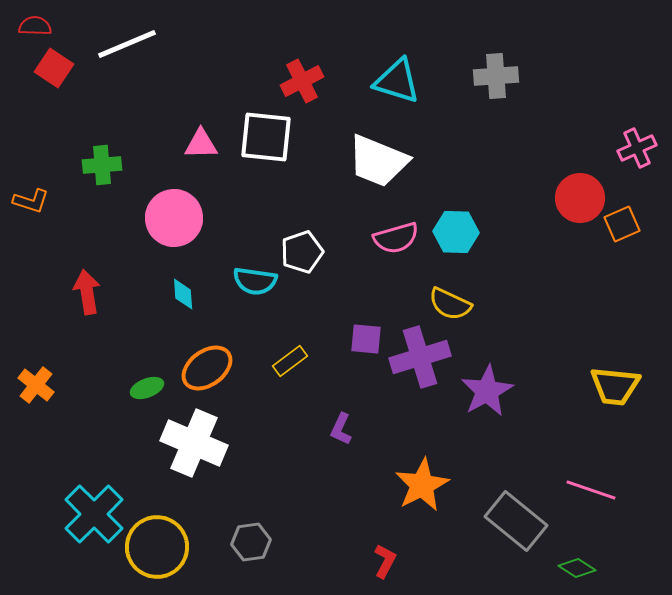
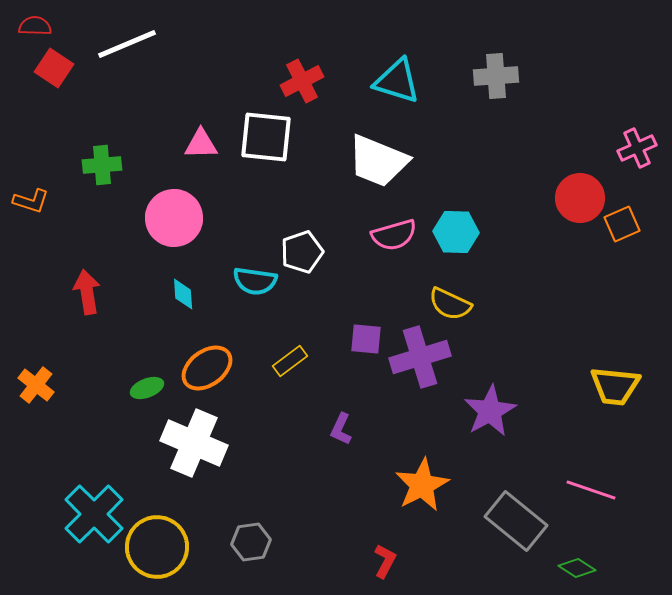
pink semicircle: moved 2 px left, 3 px up
purple star: moved 3 px right, 20 px down
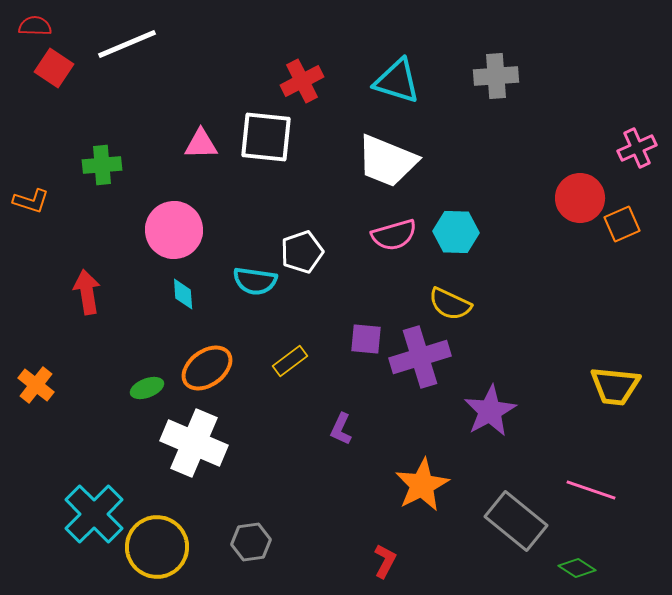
white trapezoid: moved 9 px right
pink circle: moved 12 px down
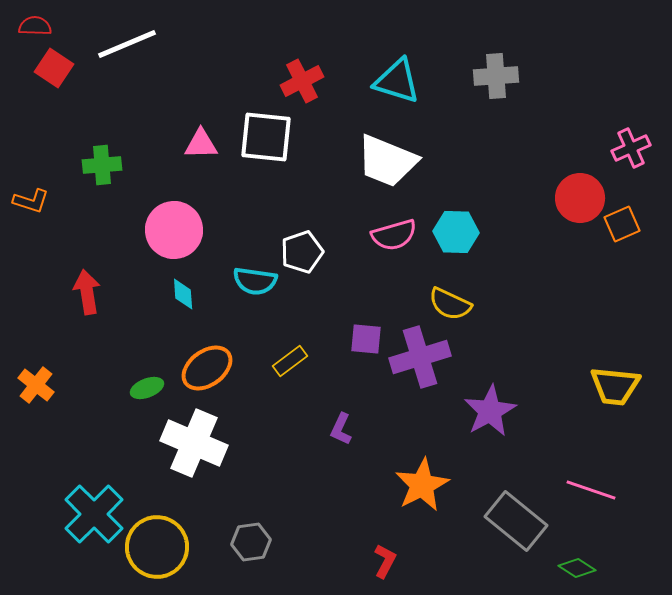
pink cross: moved 6 px left
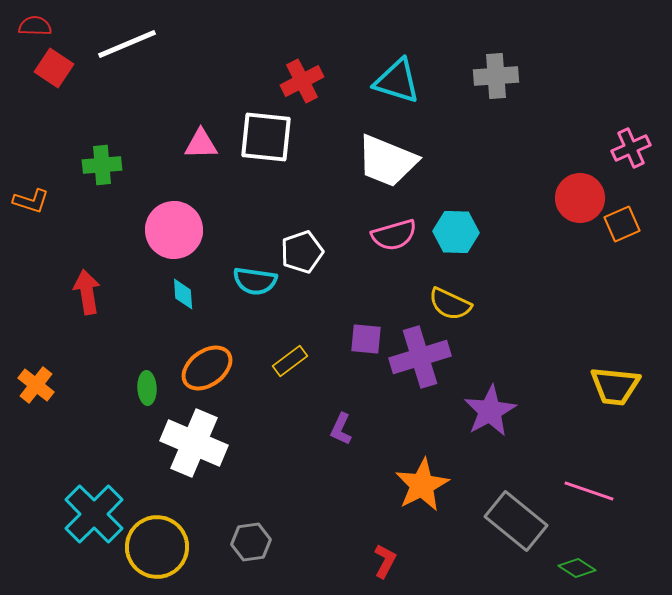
green ellipse: rotated 72 degrees counterclockwise
pink line: moved 2 px left, 1 px down
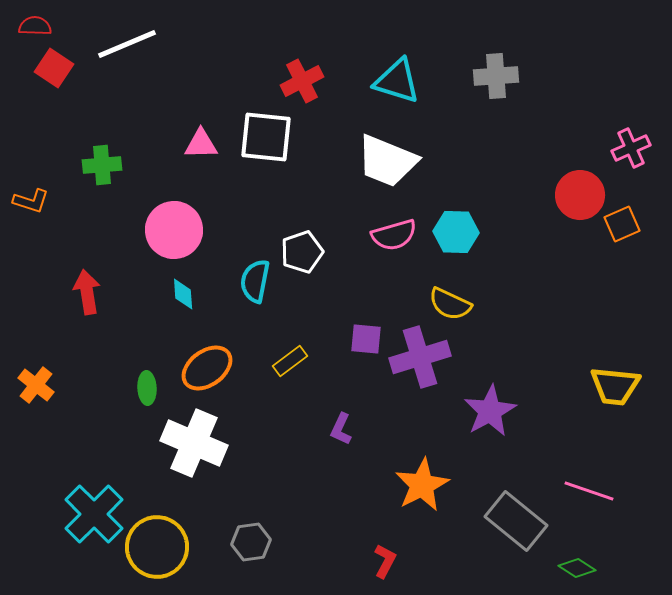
red circle: moved 3 px up
cyan semicircle: rotated 93 degrees clockwise
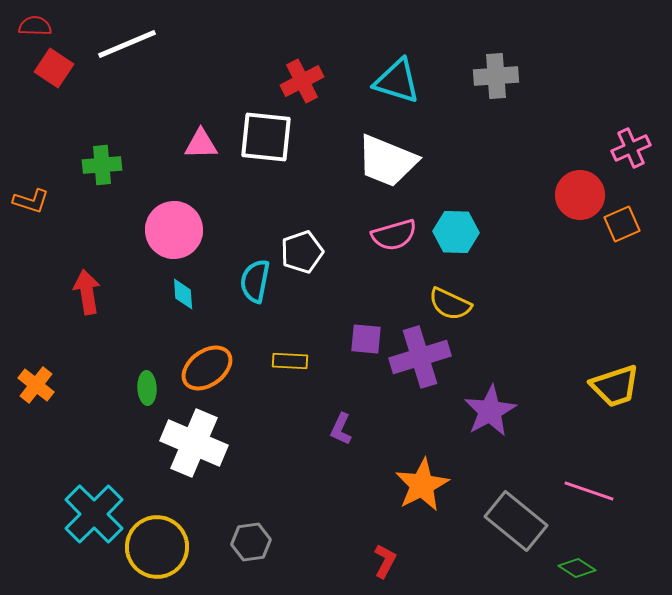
yellow rectangle: rotated 40 degrees clockwise
yellow trapezoid: rotated 24 degrees counterclockwise
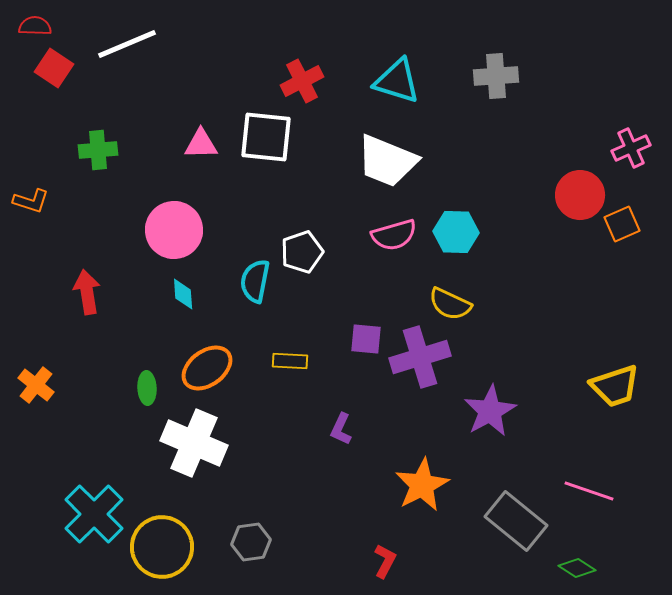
green cross: moved 4 px left, 15 px up
yellow circle: moved 5 px right
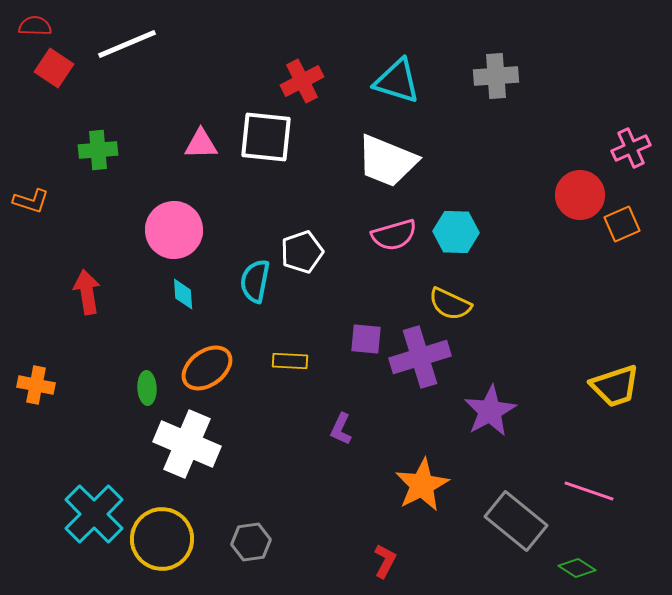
orange cross: rotated 27 degrees counterclockwise
white cross: moved 7 px left, 1 px down
yellow circle: moved 8 px up
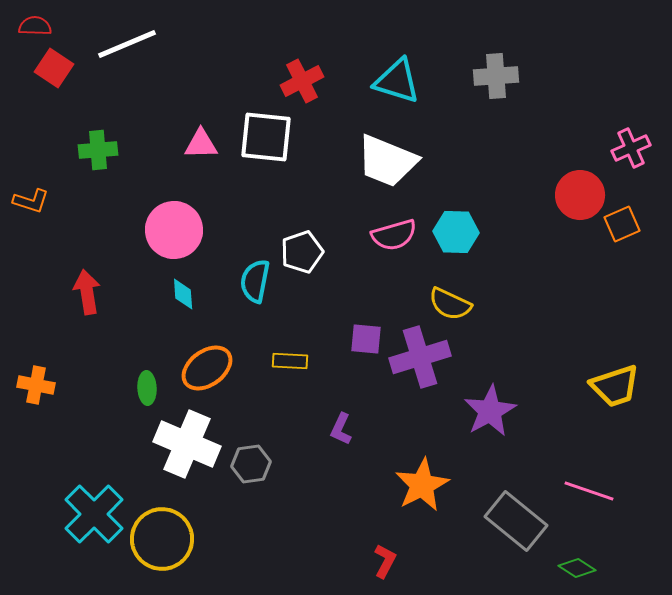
gray hexagon: moved 78 px up
